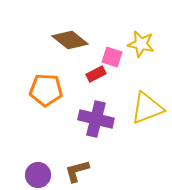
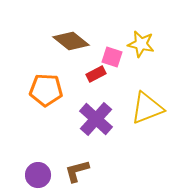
brown diamond: moved 1 px right, 1 px down
purple cross: rotated 28 degrees clockwise
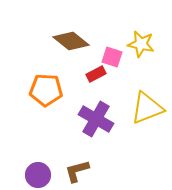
purple cross: rotated 12 degrees counterclockwise
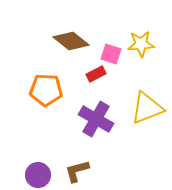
yellow star: rotated 16 degrees counterclockwise
pink square: moved 1 px left, 3 px up
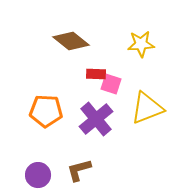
pink square: moved 30 px down
red rectangle: rotated 30 degrees clockwise
orange pentagon: moved 21 px down
purple cross: rotated 20 degrees clockwise
brown L-shape: moved 2 px right, 1 px up
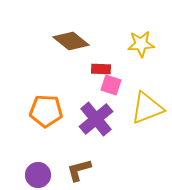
red rectangle: moved 5 px right, 5 px up
pink square: moved 1 px down
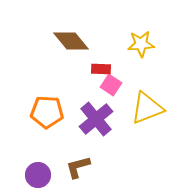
brown diamond: rotated 12 degrees clockwise
pink square: rotated 15 degrees clockwise
orange pentagon: moved 1 px right, 1 px down
brown L-shape: moved 1 px left, 3 px up
